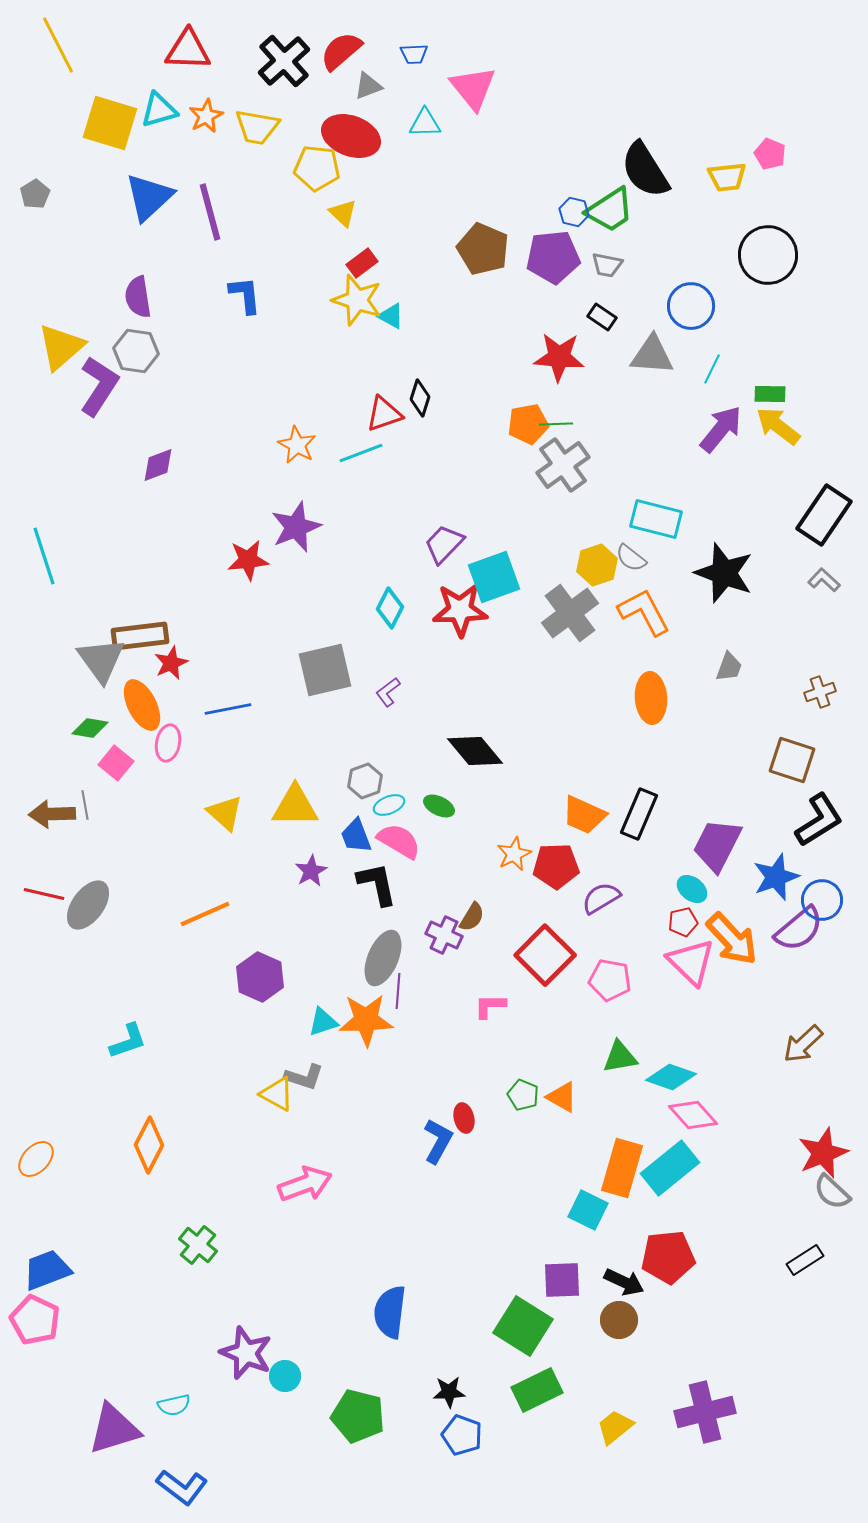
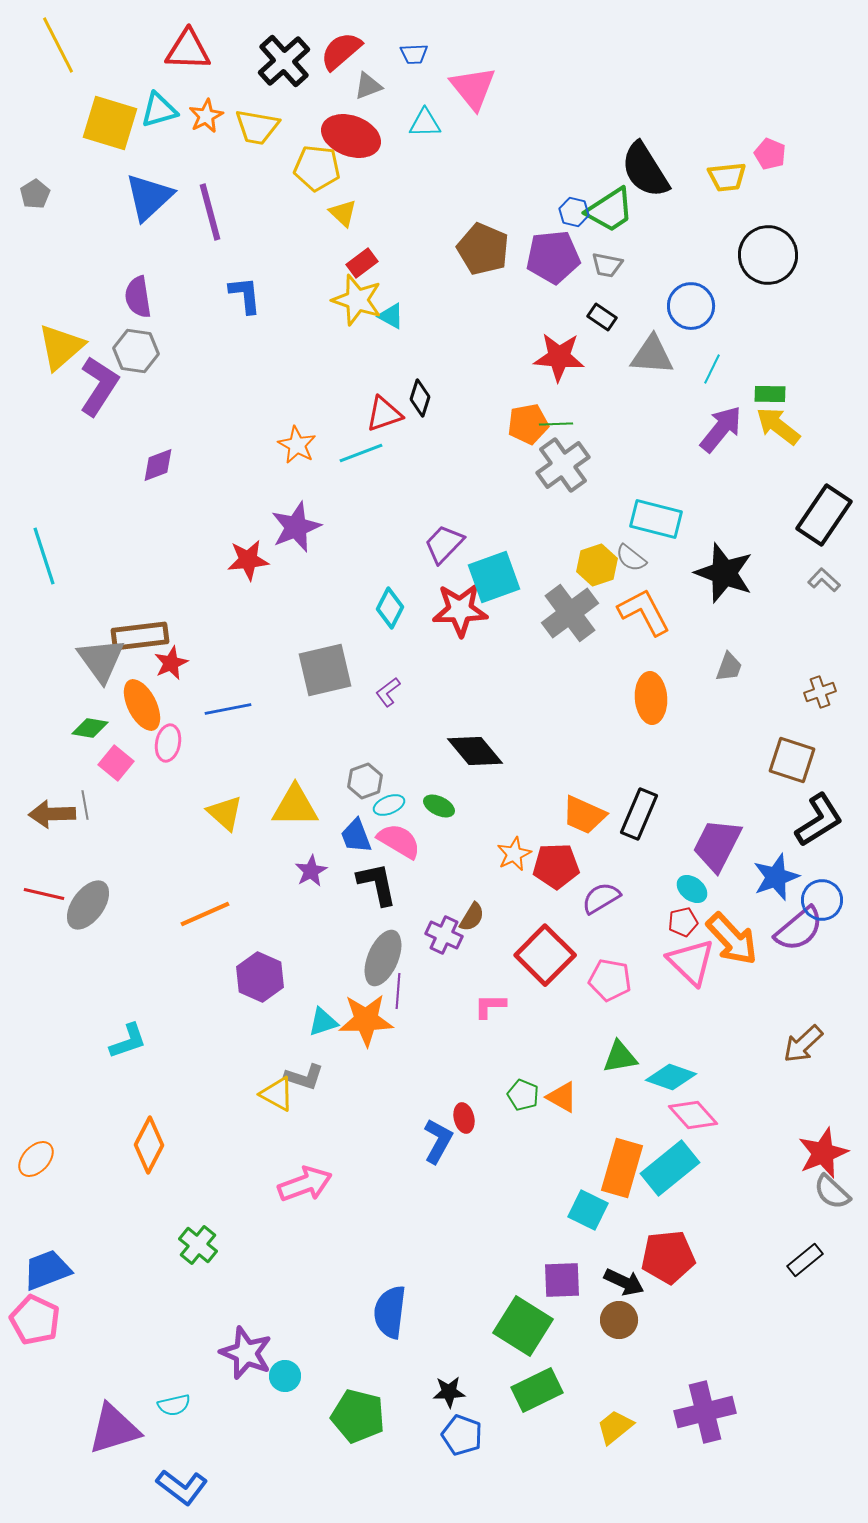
black rectangle at (805, 1260): rotated 6 degrees counterclockwise
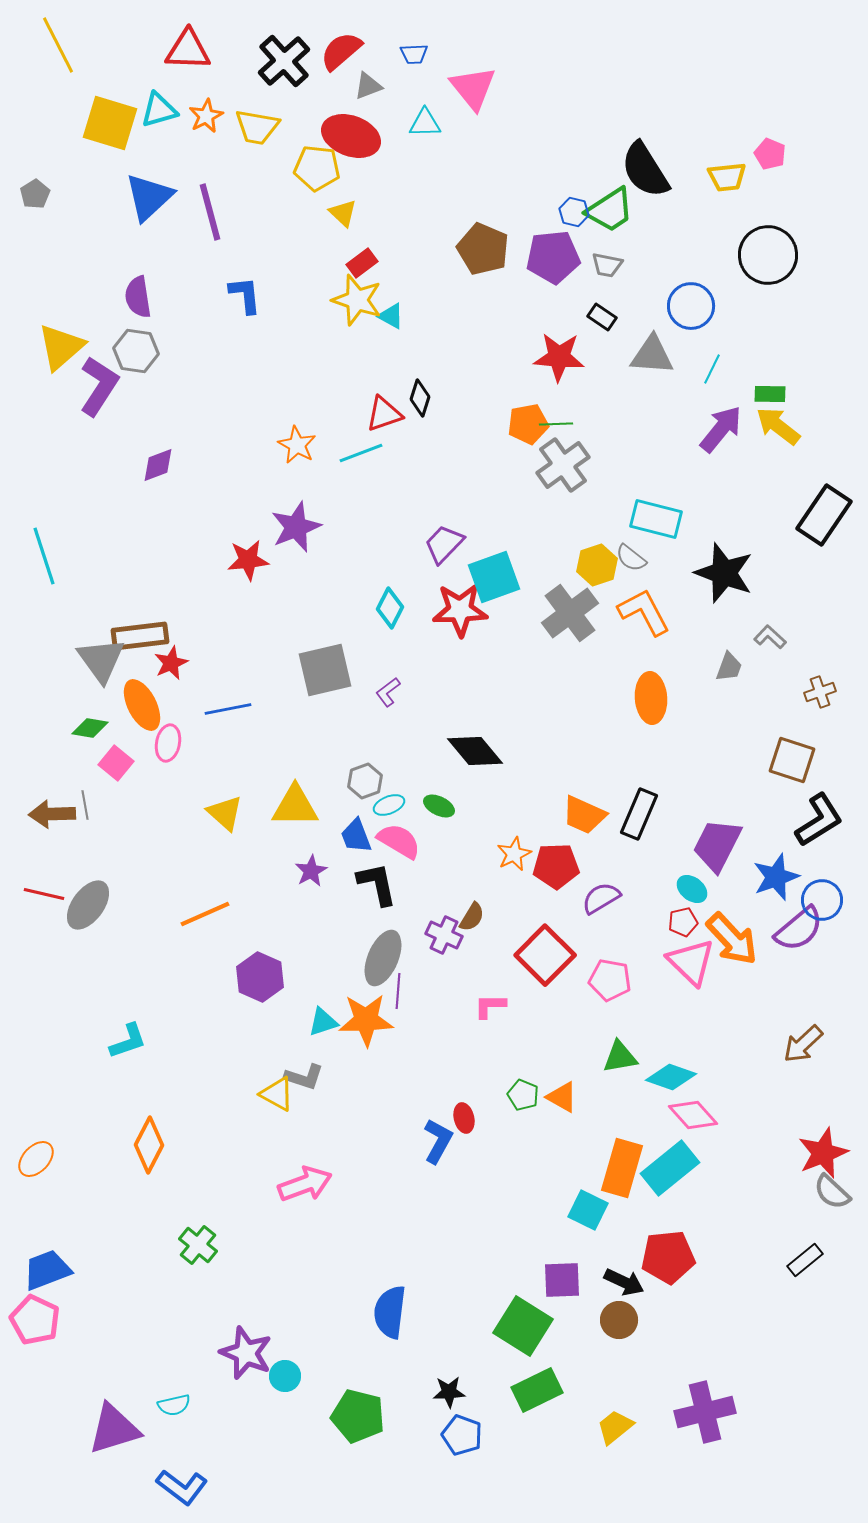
gray L-shape at (824, 580): moved 54 px left, 57 px down
